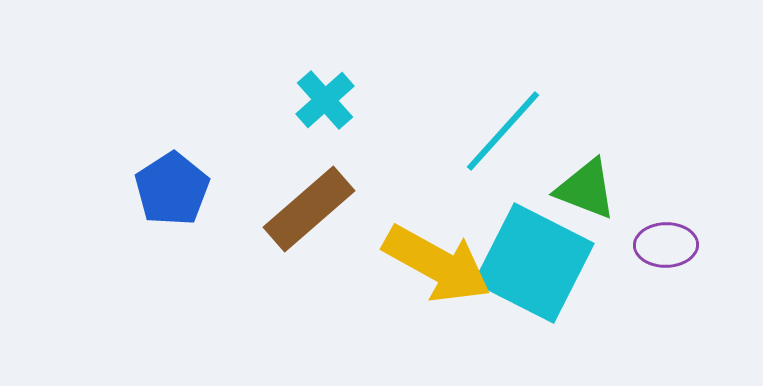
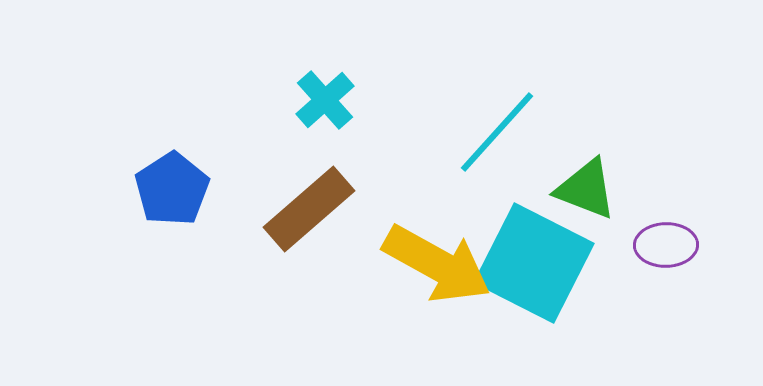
cyan line: moved 6 px left, 1 px down
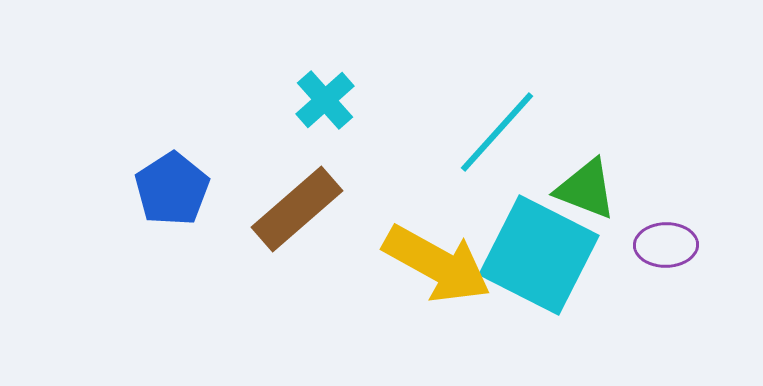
brown rectangle: moved 12 px left
cyan square: moved 5 px right, 8 px up
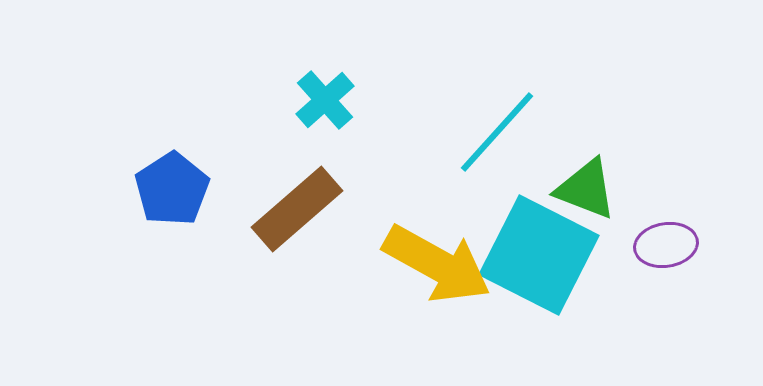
purple ellipse: rotated 8 degrees counterclockwise
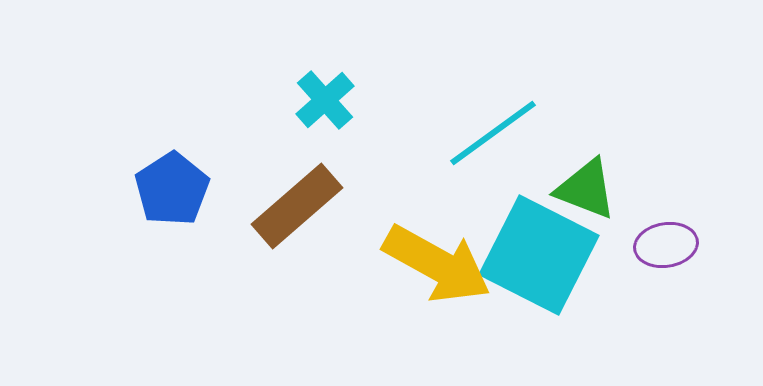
cyan line: moved 4 px left, 1 px down; rotated 12 degrees clockwise
brown rectangle: moved 3 px up
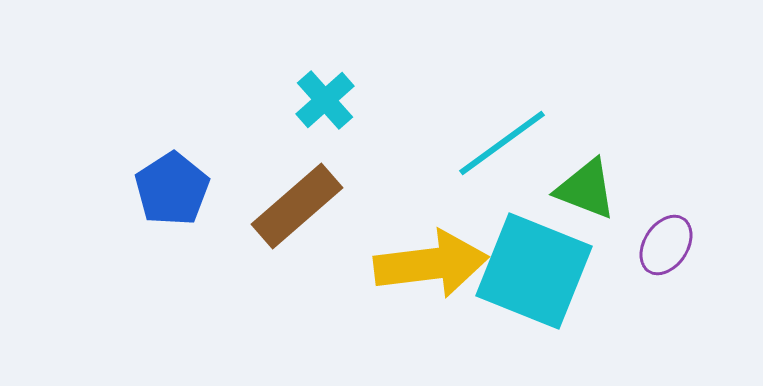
cyan line: moved 9 px right, 10 px down
purple ellipse: rotated 48 degrees counterclockwise
cyan square: moved 5 px left, 16 px down; rotated 5 degrees counterclockwise
yellow arrow: moved 6 px left; rotated 36 degrees counterclockwise
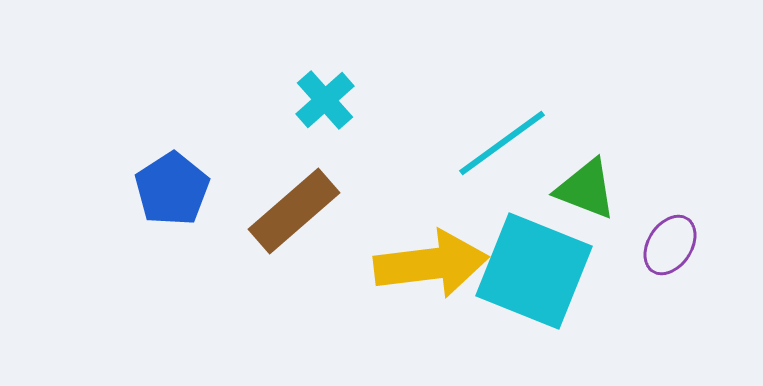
brown rectangle: moved 3 px left, 5 px down
purple ellipse: moved 4 px right
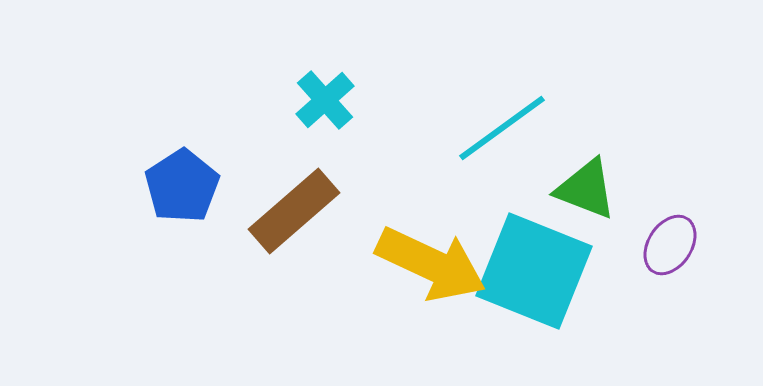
cyan line: moved 15 px up
blue pentagon: moved 10 px right, 3 px up
yellow arrow: rotated 32 degrees clockwise
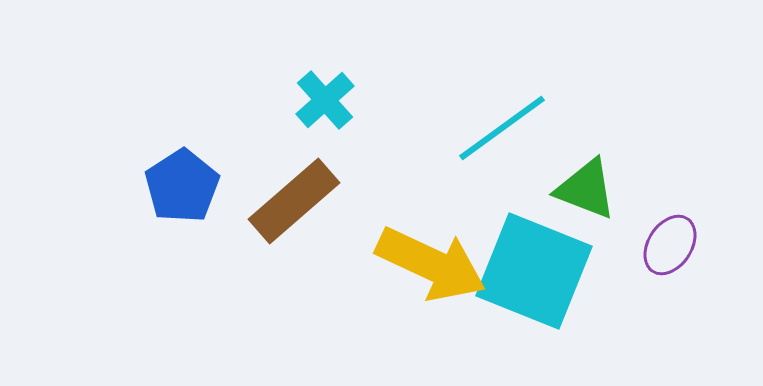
brown rectangle: moved 10 px up
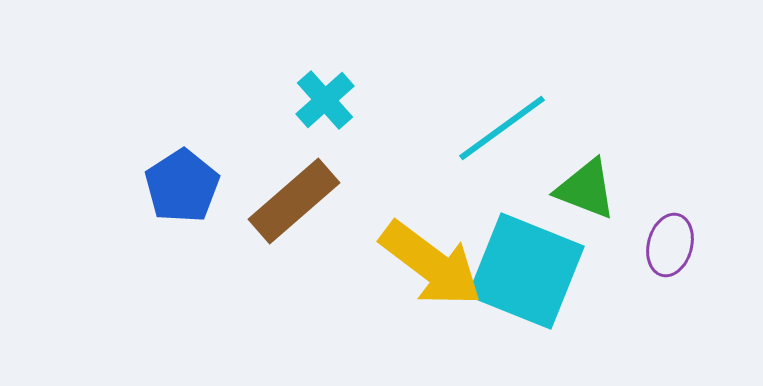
purple ellipse: rotated 18 degrees counterclockwise
yellow arrow: rotated 12 degrees clockwise
cyan square: moved 8 px left
